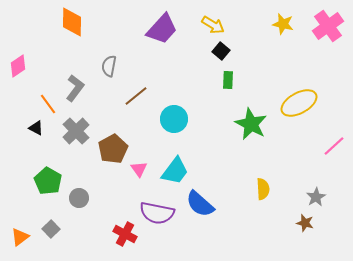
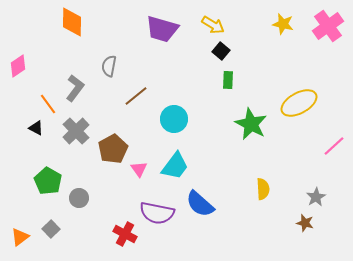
purple trapezoid: rotated 64 degrees clockwise
cyan trapezoid: moved 5 px up
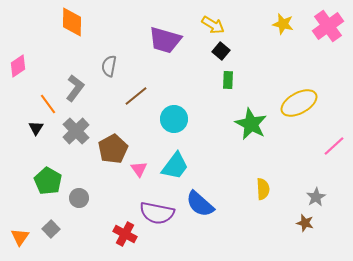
purple trapezoid: moved 3 px right, 11 px down
black triangle: rotated 35 degrees clockwise
orange triangle: rotated 18 degrees counterclockwise
